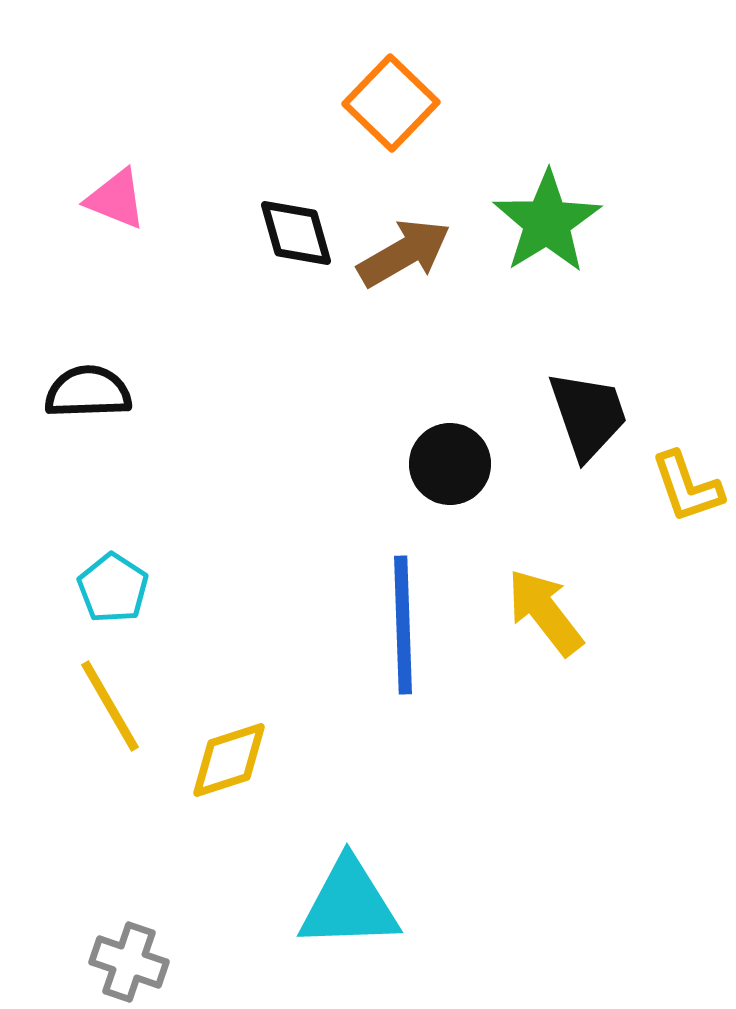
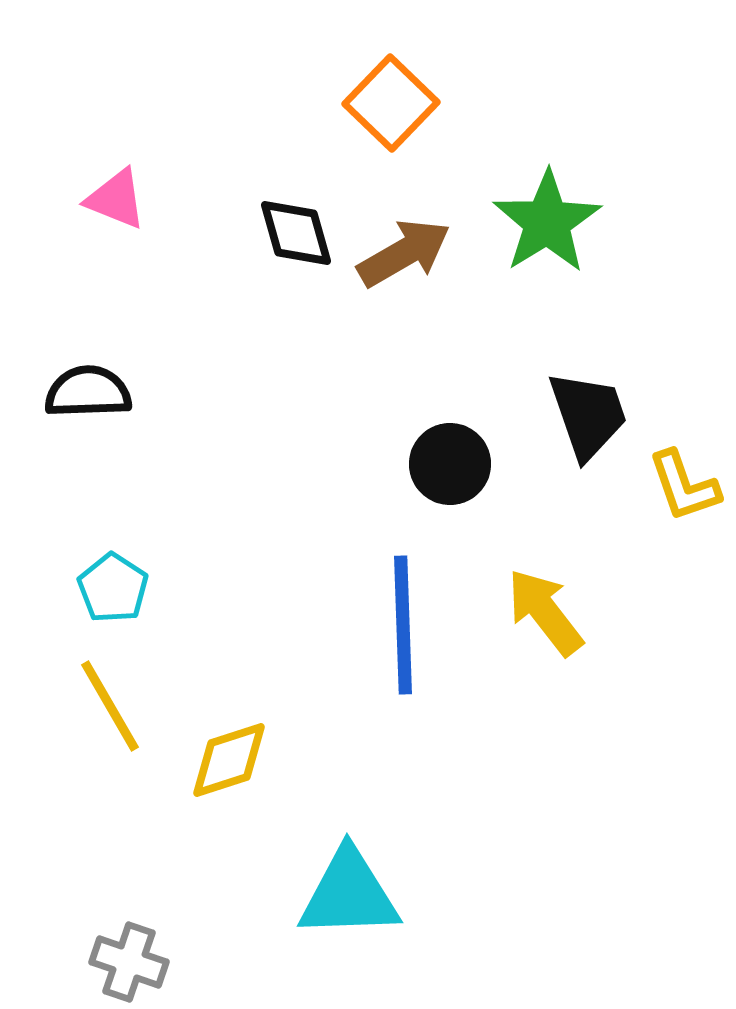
yellow L-shape: moved 3 px left, 1 px up
cyan triangle: moved 10 px up
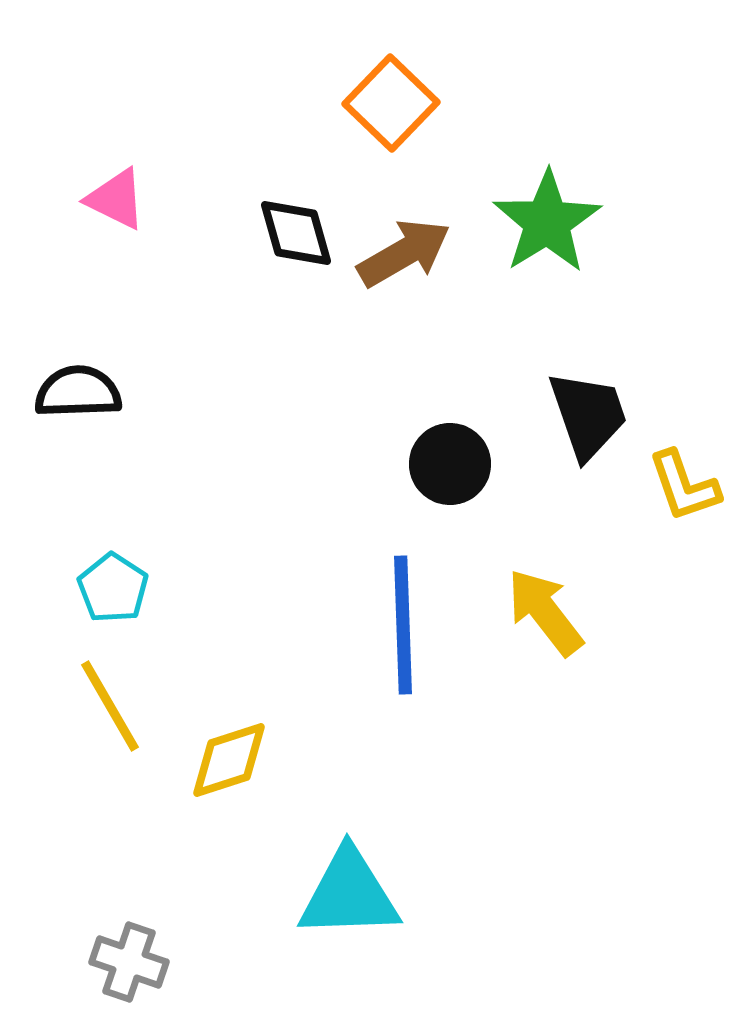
pink triangle: rotated 4 degrees clockwise
black semicircle: moved 10 px left
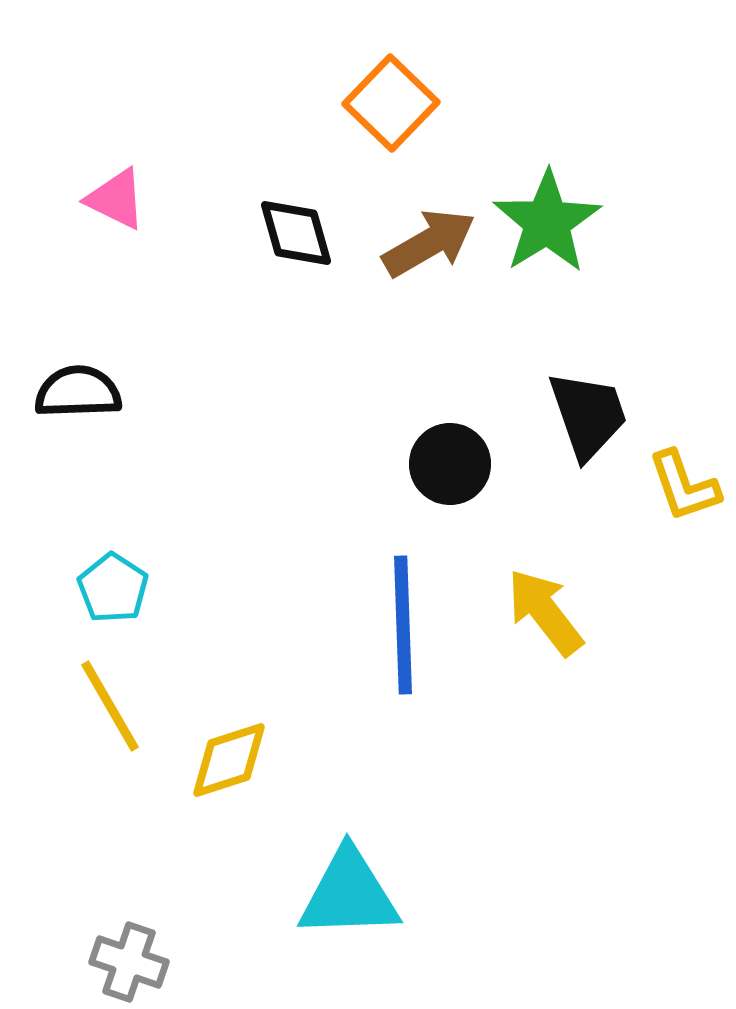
brown arrow: moved 25 px right, 10 px up
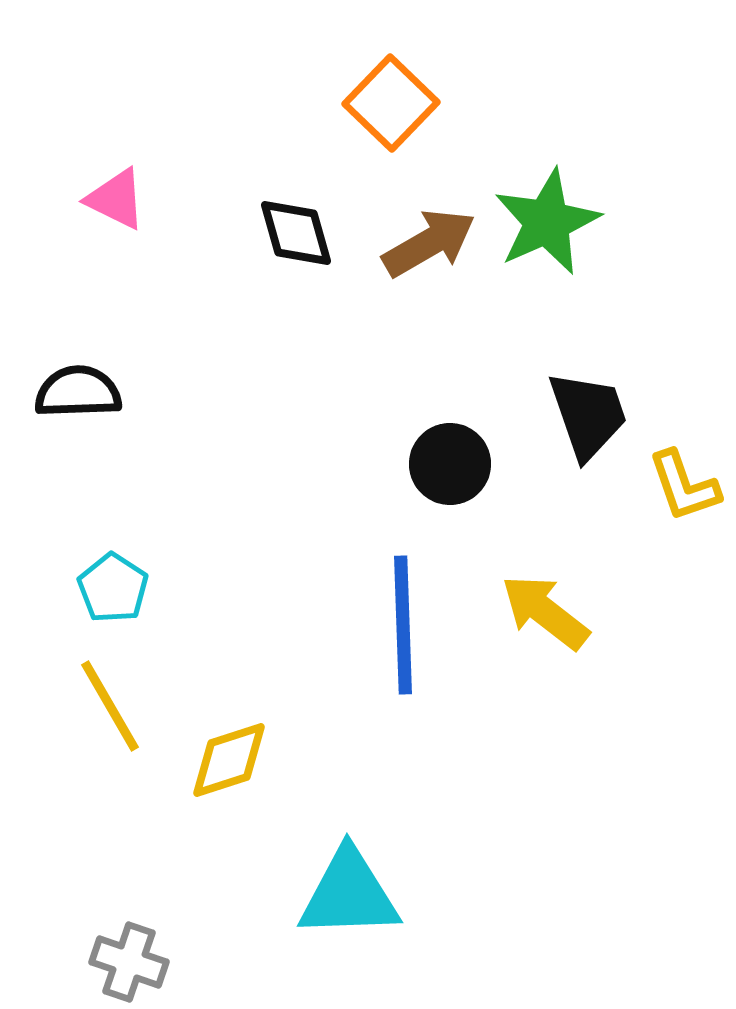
green star: rotated 8 degrees clockwise
yellow arrow: rotated 14 degrees counterclockwise
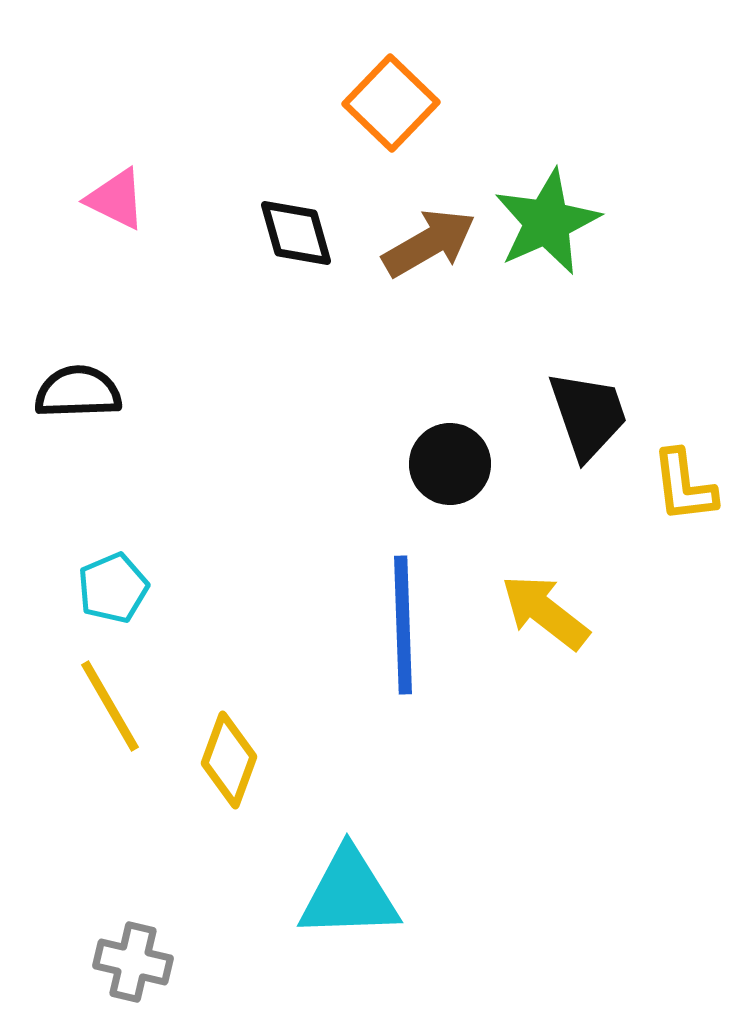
yellow L-shape: rotated 12 degrees clockwise
cyan pentagon: rotated 16 degrees clockwise
yellow diamond: rotated 52 degrees counterclockwise
gray cross: moved 4 px right; rotated 6 degrees counterclockwise
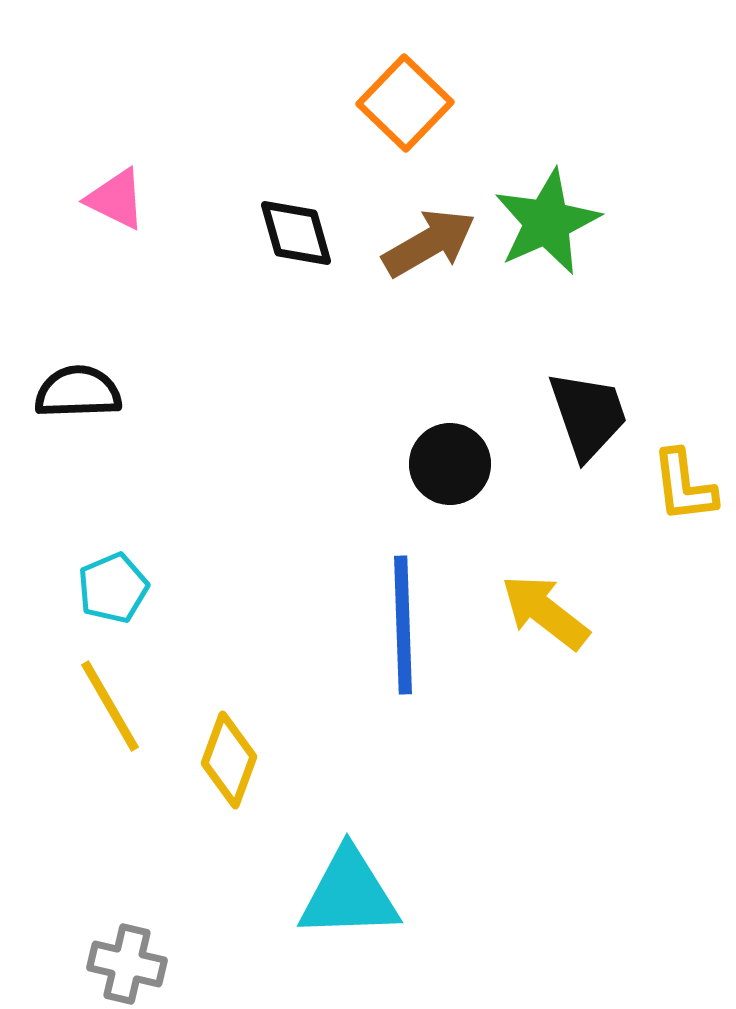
orange square: moved 14 px right
gray cross: moved 6 px left, 2 px down
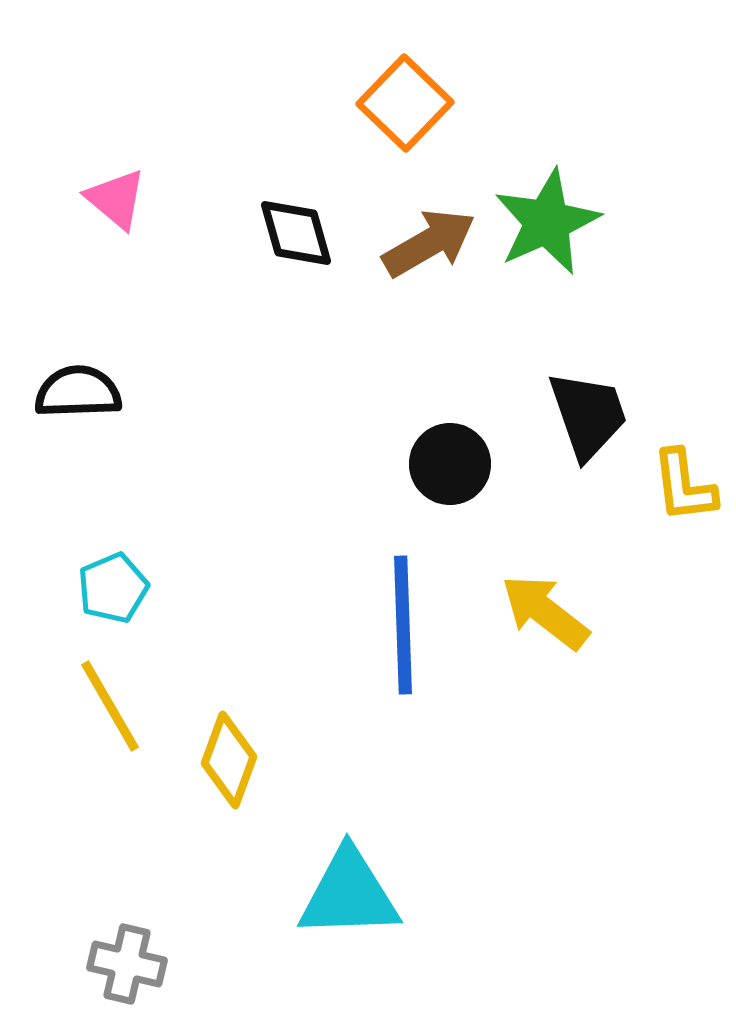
pink triangle: rotated 14 degrees clockwise
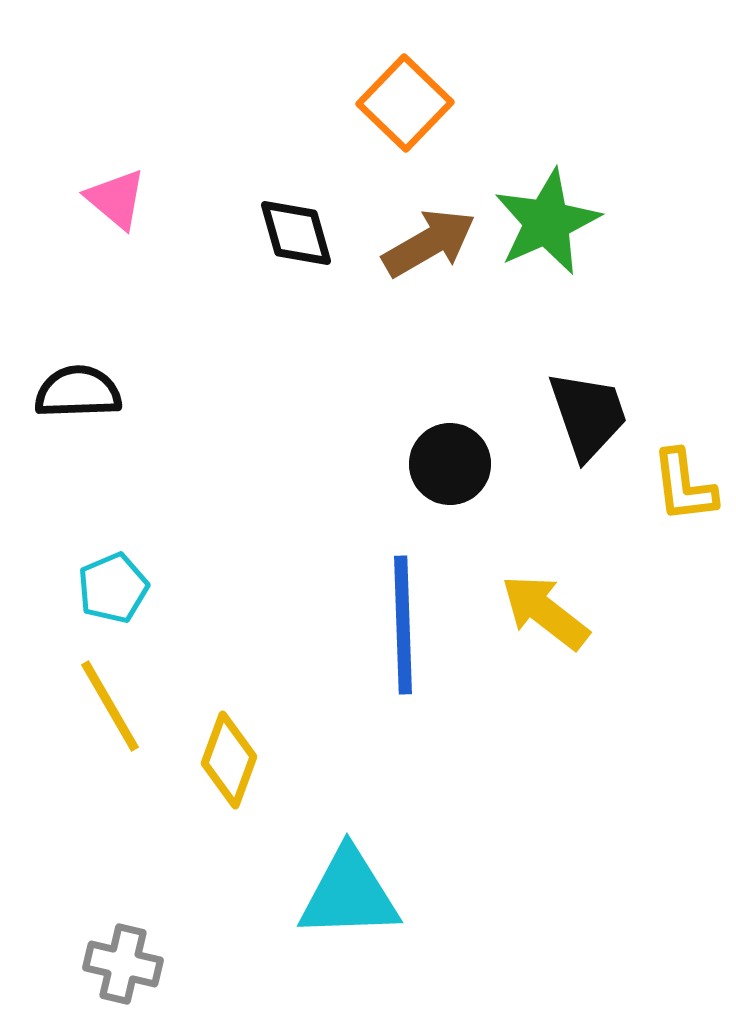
gray cross: moved 4 px left
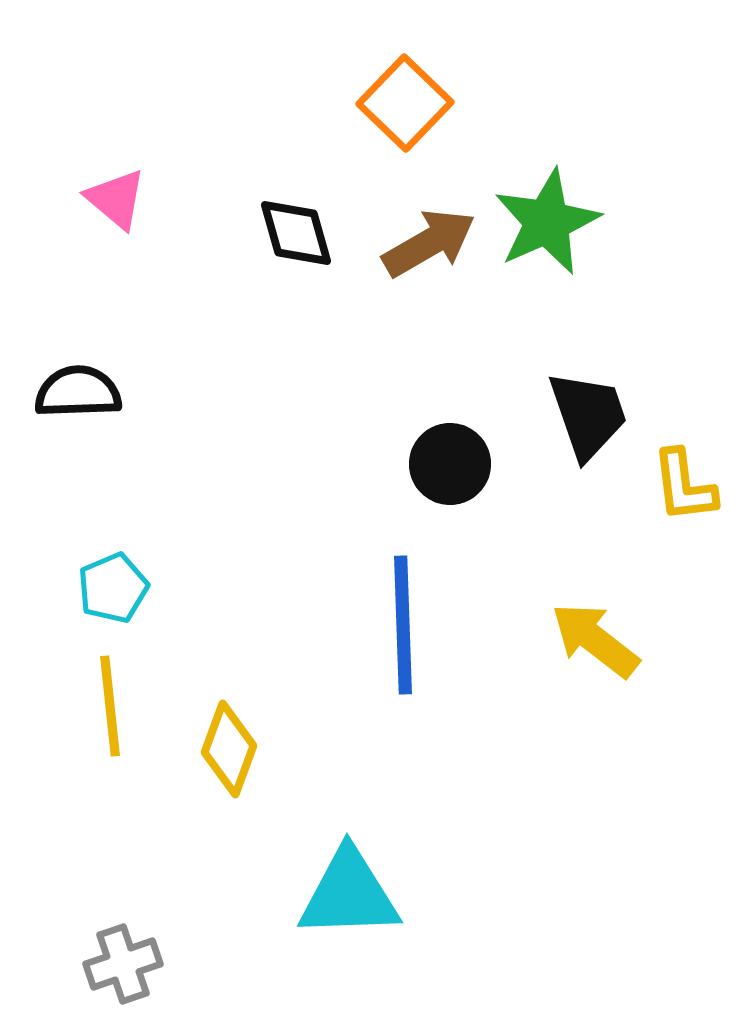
yellow arrow: moved 50 px right, 28 px down
yellow line: rotated 24 degrees clockwise
yellow diamond: moved 11 px up
gray cross: rotated 32 degrees counterclockwise
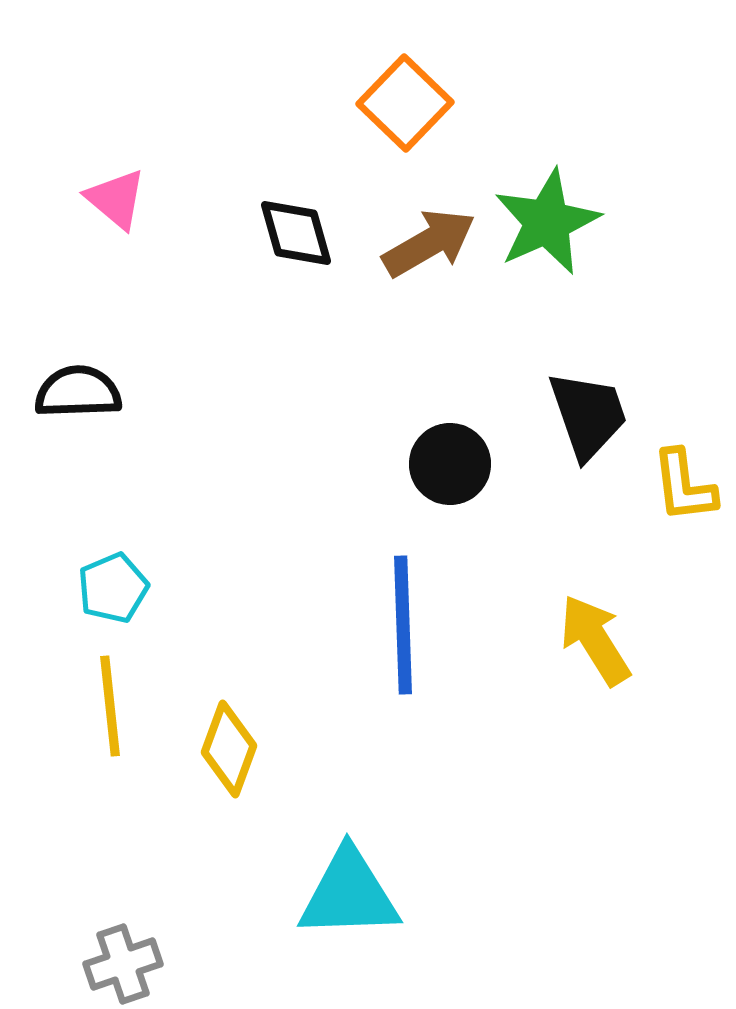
yellow arrow: rotated 20 degrees clockwise
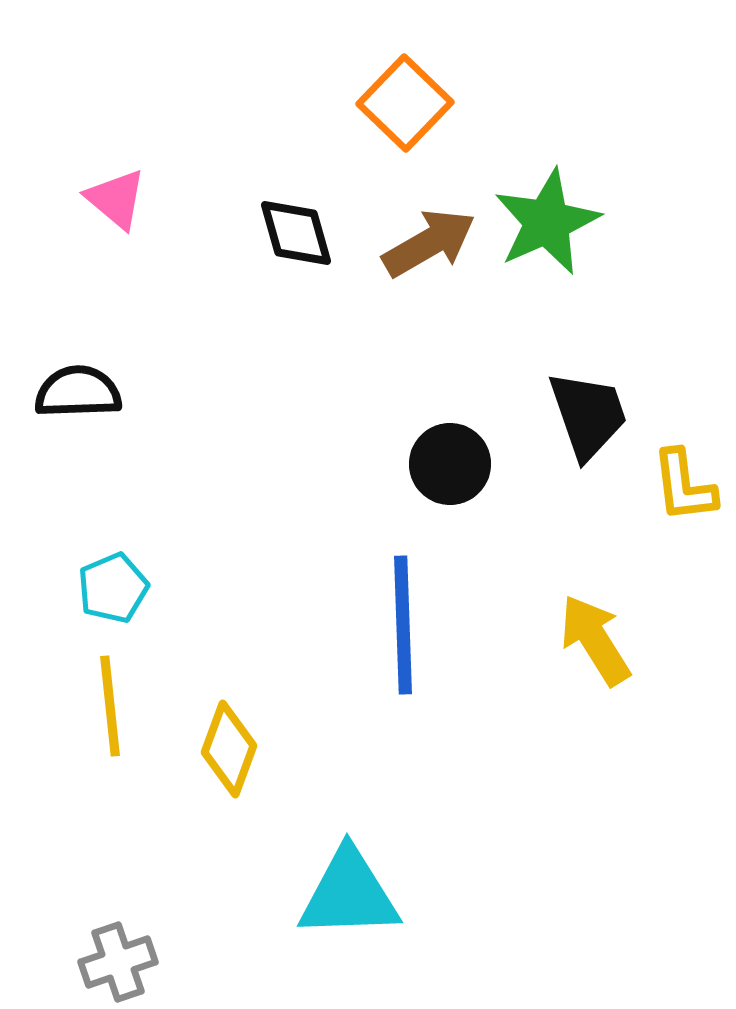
gray cross: moved 5 px left, 2 px up
